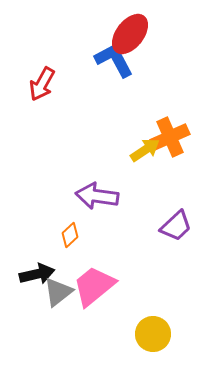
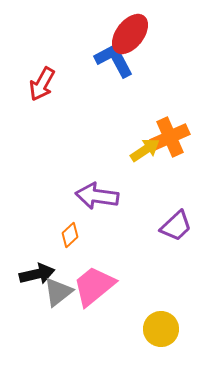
yellow circle: moved 8 px right, 5 px up
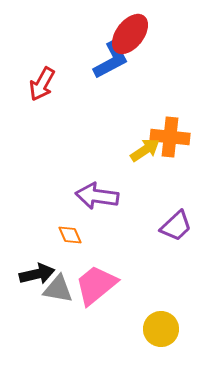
blue L-shape: moved 3 px left; rotated 90 degrees clockwise
orange cross: rotated 30 degrees clockwise
orange diamond: rotated 70 degrees counterclockwise
pink trapezoid: moved 2 px right, 1 px up
gray triangle: moved 3 px up; rotated 48 degrees clockwise
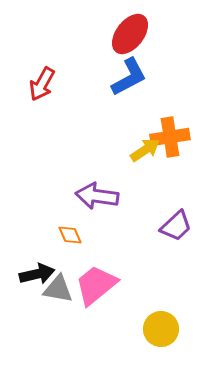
blue L-shape: moved 18 px right, 17 px down
orange cross: rotated 15 degrees counterclockwise
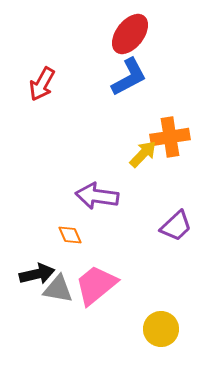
yellow arrow: moved 2 px left, 4 px down; rotated 12 degrees counterclockwise
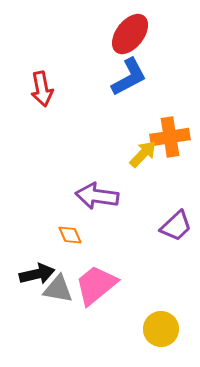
red arrow: moved 5 px down; rotated 40 degrees counterclockwise
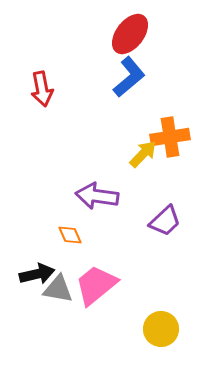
blue L-shape: rotated 12 degrees counterclockwise
purple trapezoid: moved 11 px left, 5 px up
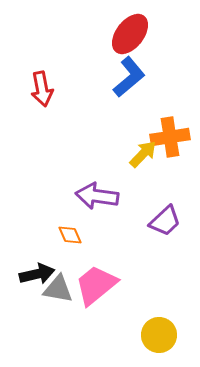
yellow circle: moved 2 px left, 6 px down
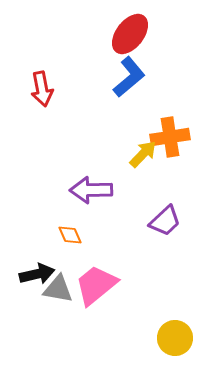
purple arrow: moved 6 px left, 6 px up; rotated 9 degrees counterclockwise
yellow circle: moved 16 px right, 3 px down
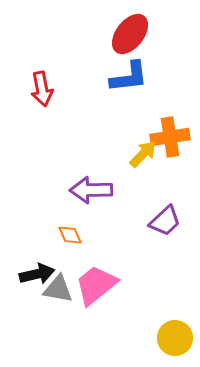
blue L-shape: rotated 33 degrees clockwise
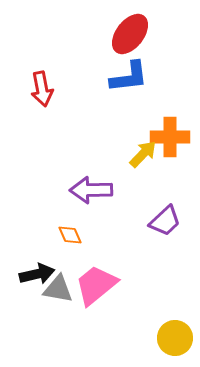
orange cross: rotated 9 degrees clockwise
